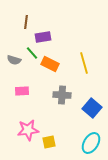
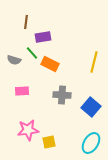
yellow line: moved 10 px right, 1 px up; rotated 30 degrees clockwise
blue square: moved 1 px left, 1 px up
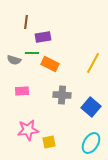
green line: rotated 48 degrees counterclockwise
yellow line: moved 1 px left, 1 px down; rotated 15 degrees clockwise
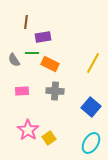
gray semicircle: rotated 40 degrees clockwise
gray cross: moved 7 px left, 4 px up
pink star: rotated 30 degrees counterclockwise
yellow square: moved 4 px up; rotated 24 degrees counterclockwise
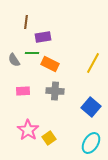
pink rectangle: moved 1 px right
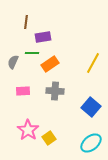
gray semicircle: moved 1 px left, 2 px down; rotated 56 degrees clockwise
orange rectangle: rotated 60 degrees counterclockwise
cyan ellipse: rotated 20 degrees clockwise
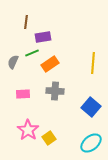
green line: rotated 24 degrees counterclockwise
yellow line: rotated 25 degrees counterclockwise
pink rectangle: moved 3 px down
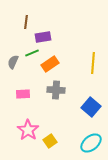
gray cross: moved 1 px right, 1 px up
yellow square: moved 1 px right, 3 px down
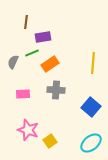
pink star: rotated 15 degrees counterclockwise
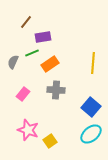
brown line: rotated 32 degrees clockwise
pink rectangle: rotated 48 degrees counterclockwise
cyan ellipse: moved 9 px up
